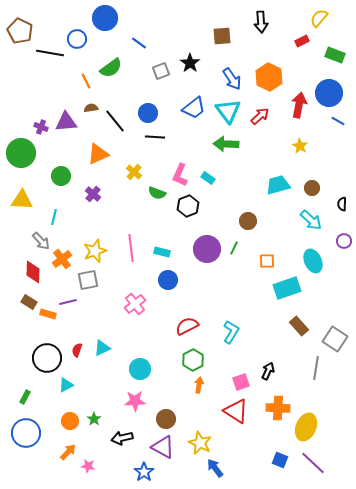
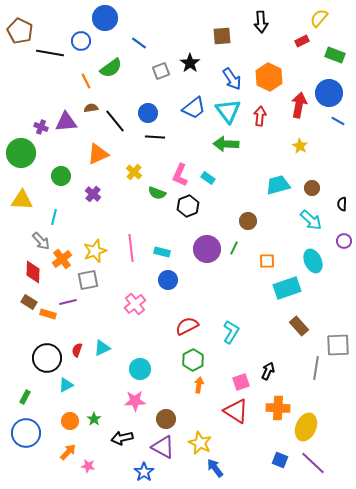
blue circle at (77, 39): moved 4 px right, 2 px down
red arrow at (260, 116): rotated 42 degrees counterclockwise
gray square at (335, 339): moved 3 px right, 6 px down; rotated 35 degrees counterclockwise
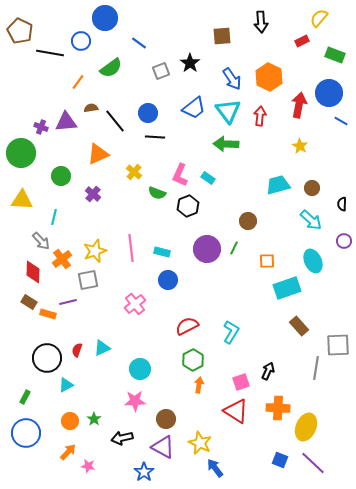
orange line at (86, 81): moved 8 px left, 1 px down; rotated 63 degrees clockwise
blue line at (338, 121): moved 3 px right
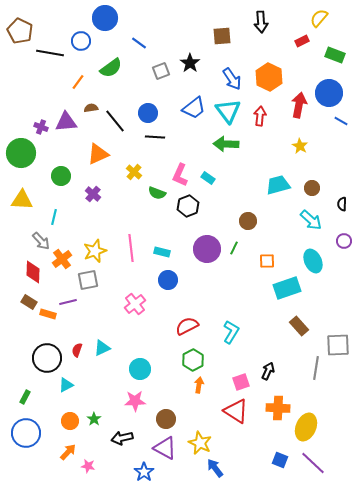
purple triangle at (163, 447): moved 2 px right, 1 px down
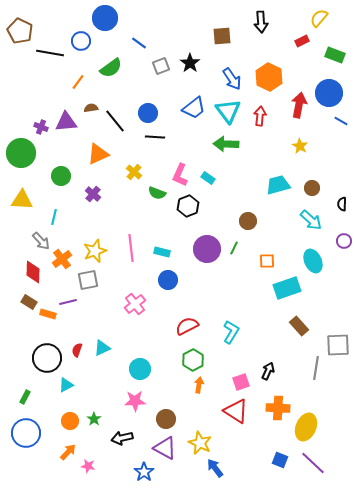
gray square at (161, 71): moved 5 px up
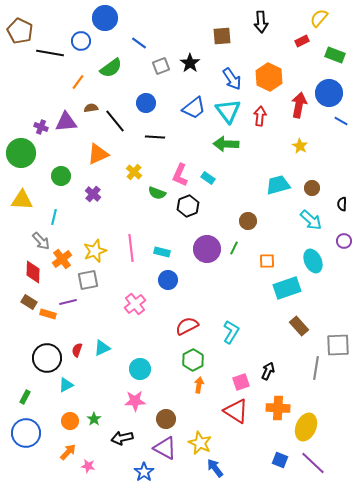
blue circle at (148, 113): moved 2 px left, 10 px up
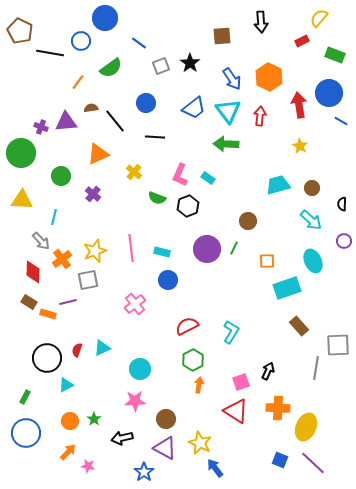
red arrow at (299, 105): rotated 20 degrees counterclockwise
green semicircle at (157, 193): moved 5 px down
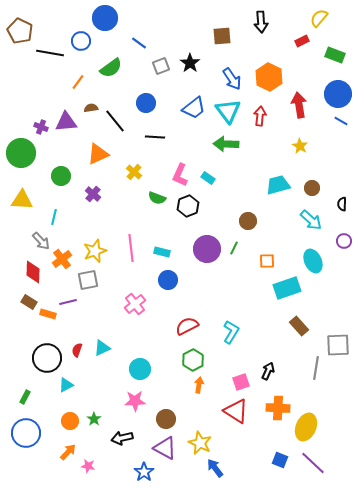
blue circle at (329, 93): moved 9 px right, 1 px down
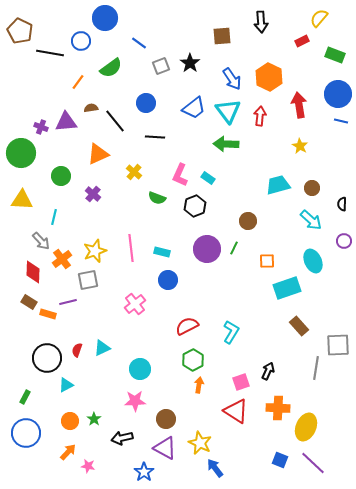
blue line at (341, 121): rotated 16 degrees counterclockwise
black hexagon at (188, 206): moved 7 px right
